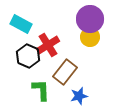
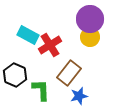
cyan rectangle: moved 7 px right, 11 px down
red cross: moved 2 px right
black hexagon: moved 13 px left, 19 px down
brown rectangle: moved 4 px right, 1 px down
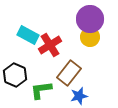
green L-shape: rotated 95 degrees counterclockwise
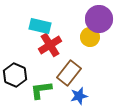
purple circle: moved 9 px right
cyan rectangle: moved 12 px right, 9 px up; rotated 15 degrees counterclockwise
